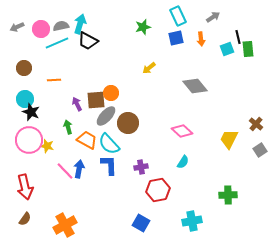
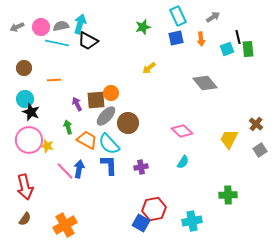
pink circle at (41, 29): moved 2 px up
cyan line at (57, 43): rotated 35 degrees clockwise
gray diamond at (195, 86): moved 10 px right, 3 px up
red hexagon at (158, 190): moved 4 px left, 19 px down
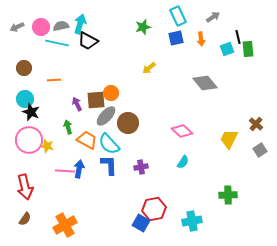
pink line at (65, 171): rotated 42 degrees counterclockwise
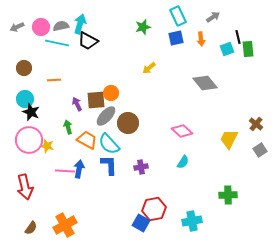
brown semicircle at (25, 219): moved 6 px right, 9 px down
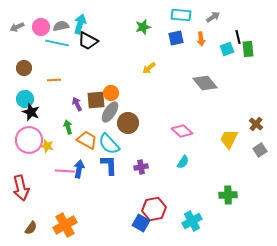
cyan rectangle at (178, 16): moved 3 px right, 1 px up; rotated 60 degrees counterclockwise
gray ellipse at (106, 116): moved 4 px right, 4 px up; rotated 10 degrees counterclockwise
red arrow at (25, 187): moved 4 px left, 1 px down
cyan cross at (192, 221): rotated 18 degrees counterclockwise
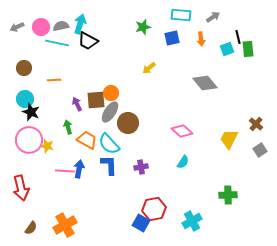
blue square at (176, 38): moved 4 px left
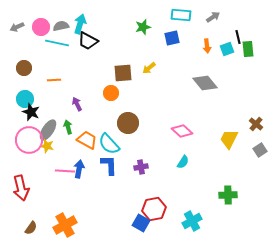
orange arrow at (201, 39): moved 6 px right, 7 px down
brown square at (96, 100): moved 27 px right, 27 px up
gray ellipse at (110, 112): moved 62 px left, 18 px down
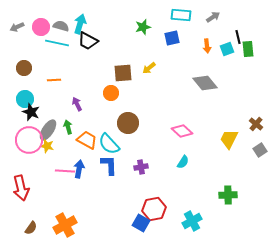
gray semicircle at (61, 26): rotated 28 degrees clockwise
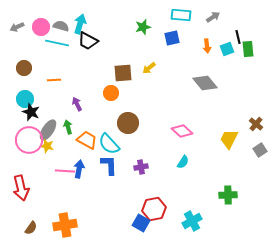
orange cross at (65, 225): rotated 20 degrees clockwise
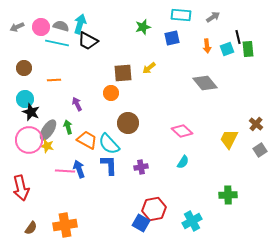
blue arrow at (79, 169): rotated 30 degrees counterclockwise
